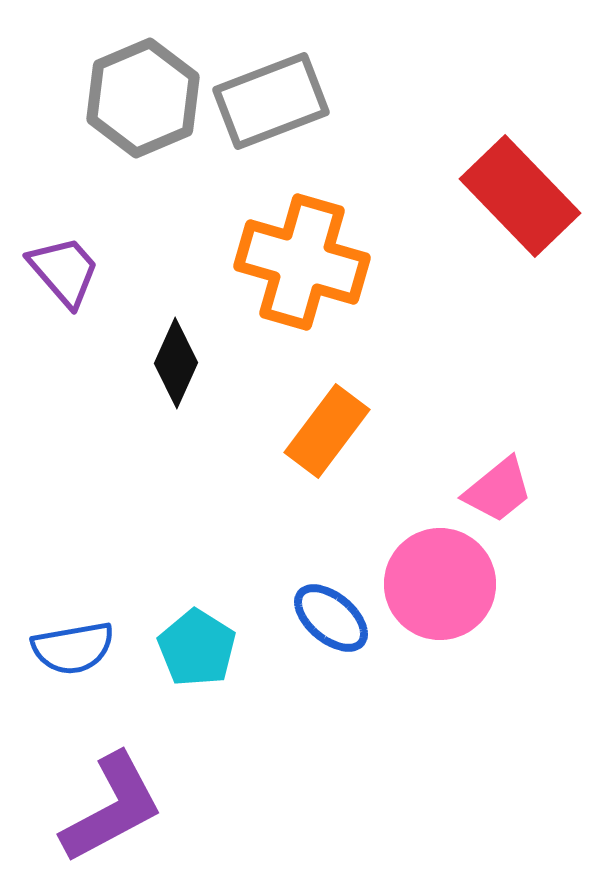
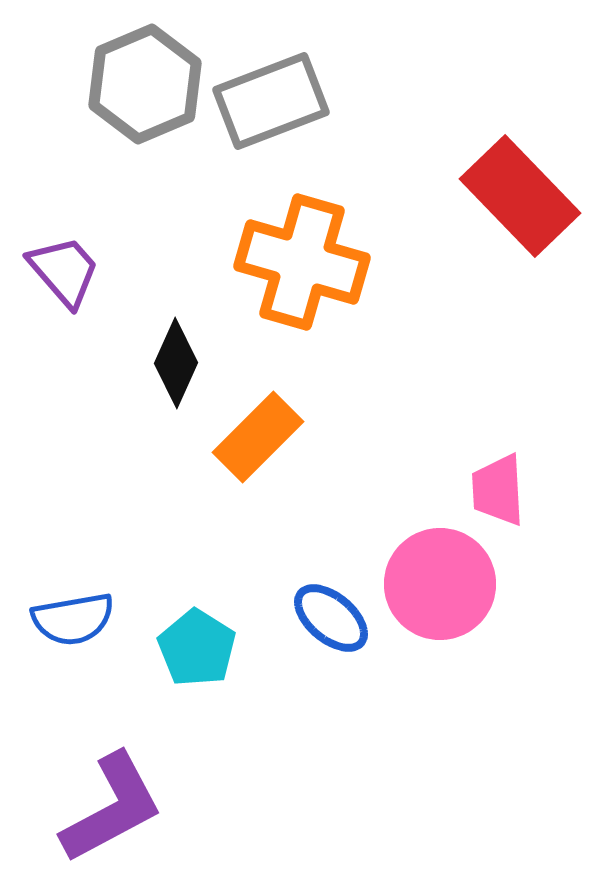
gray hexagon: moved 2 px right, 14 px up
orange rectangle: moved 69 px left, 6 px down; rotated 8 degrees clockwise
pink trapezoid: rotated 126 degrees clockwise
blue semicircle: moved 29 px up
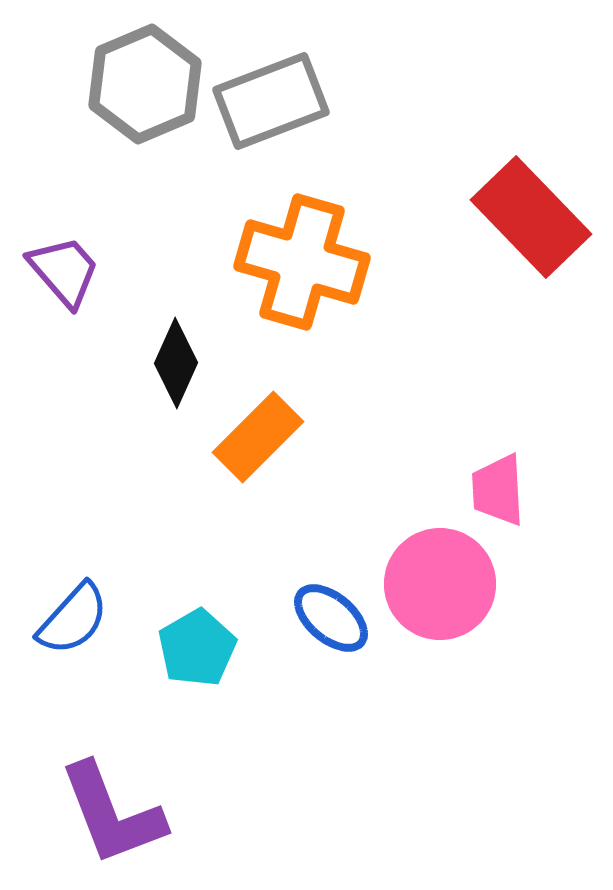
red rectangle: moved 11 px right, 21 px down
blue semicircle: rotated 38 degrees counterclockwise
cyan pentagon: rotated 10 degrees clockwise
purple L-shape: moved 6 px down; rotated 97 degrees clockwise
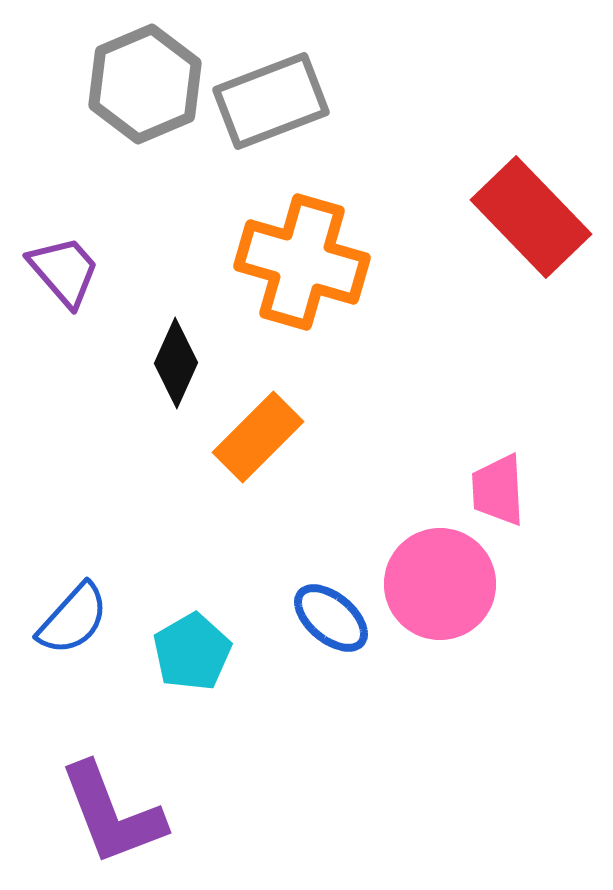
cyan pentagon: moved 5 px left, 4 px down
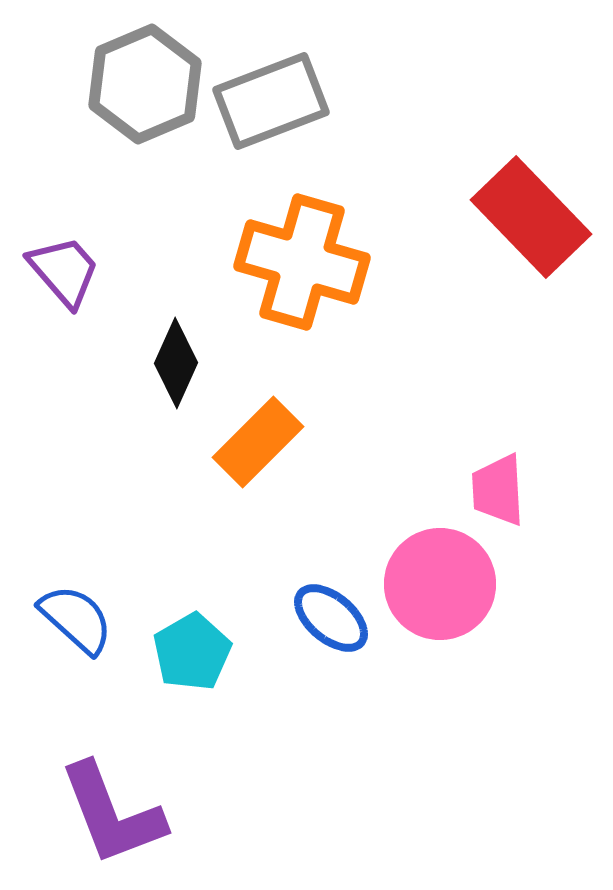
orange rectangle: moved 5 px down
blue semicircle: moved 3 px right; rotated 90 degrees counterclockwise
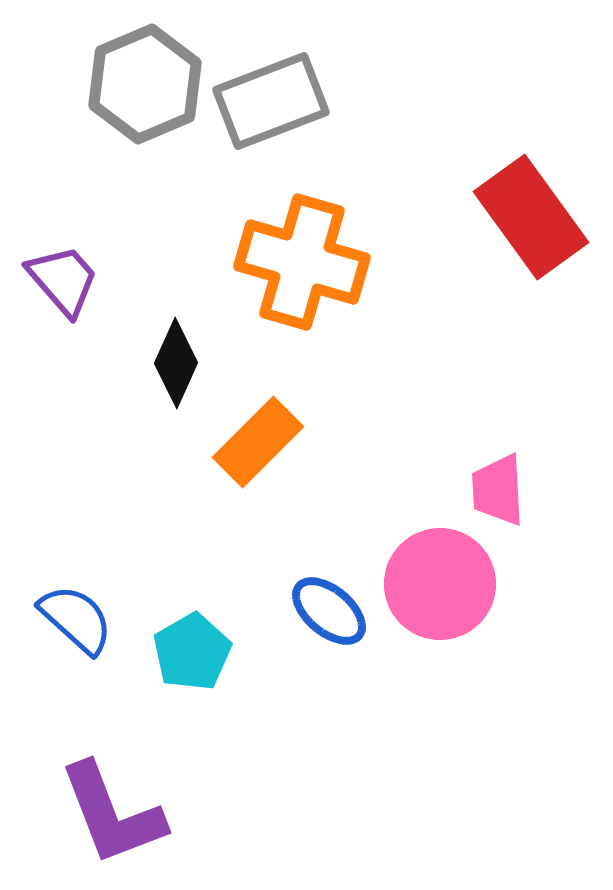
red rectangle: rotated 8 degrees clockwise
purple trapezoid: moved 1 px left, 9 px down
blue ellipse: moved 2 px left, 7 px up
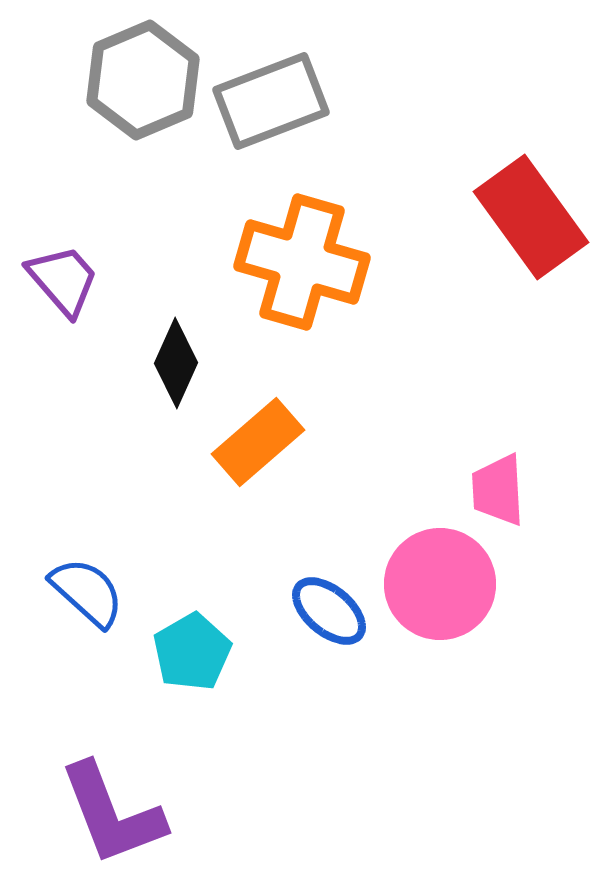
gray hexagon: moved 2 px left, 4 px up
orange rectangle: rotated 4 degrees clockwise
blue semicircle: moved 11 px right, 27 px up
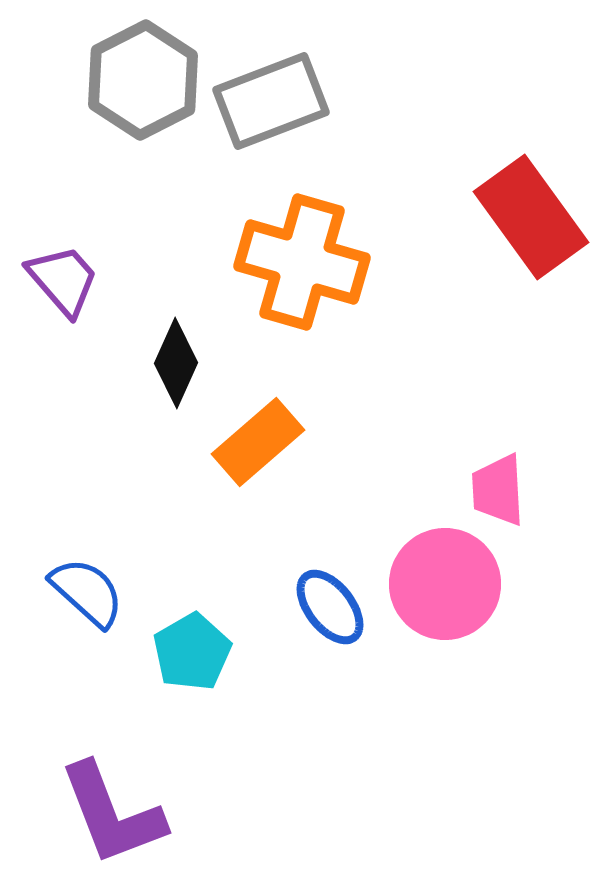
gray hexagon: rotated 4 degrees counterclockwise
pink circle: moved 5 px right
blue ellipse: moved 1 px right, 4 px up; rotated 12 degrees clockwise
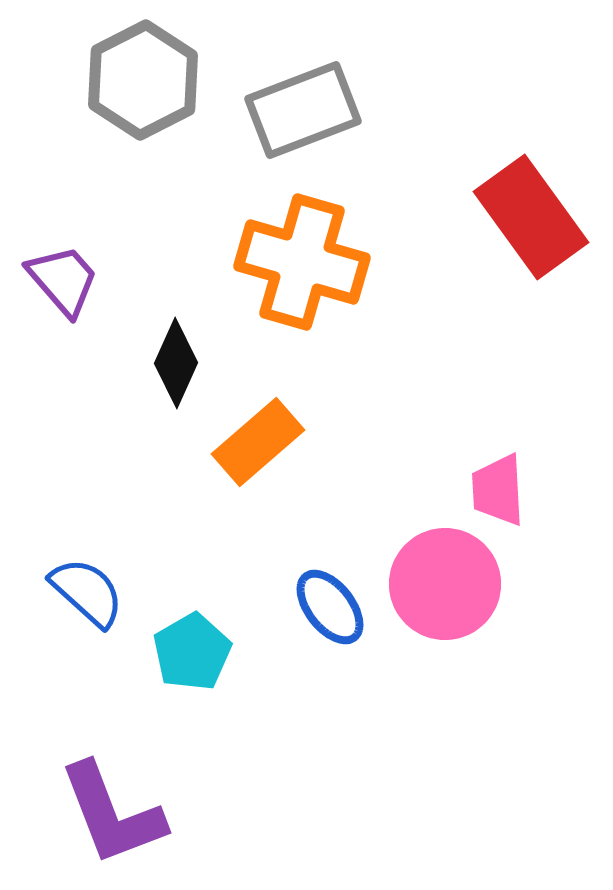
gray rectangle: moved 32 px right, 9 px down
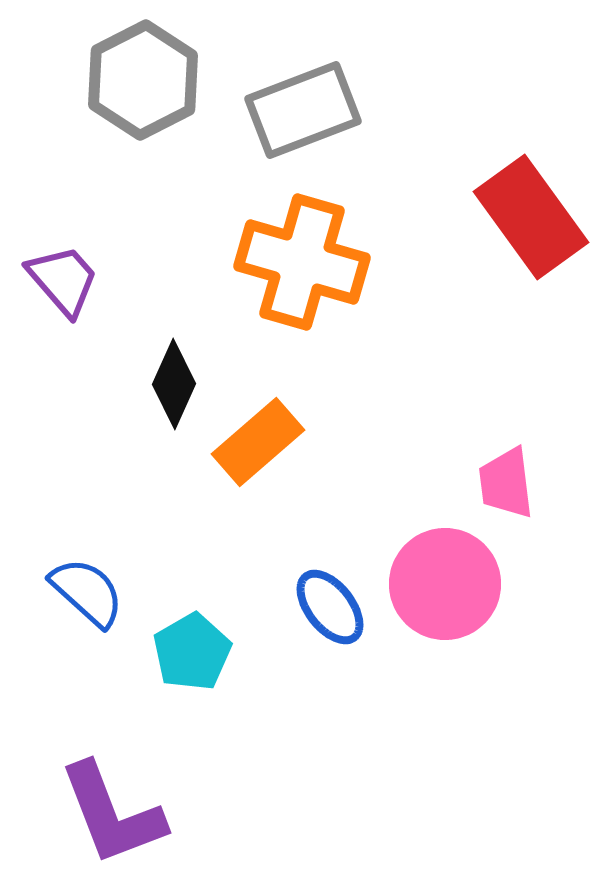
black diamond: moved 2 px left, 21 px down
pink trapezoid: moved 8 px right, 7 px up; rotated 4 degrees counterclockwise
